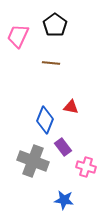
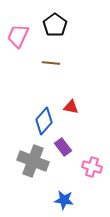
blue diamond: moved 1 px left, 1 px down; rotated 20 degrees clockwise
pink cross: moved 6 px right
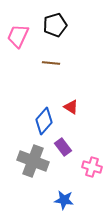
black pentagon: rotated 20 degrees clockwise
red triangle: rotated 21 degrees clockwise
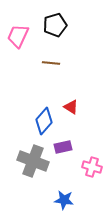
purple rectangle: rotated 66 degrees counterclockwise
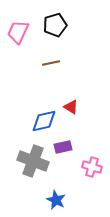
pink trapezoid: moved 4 px up
brown line: rotated 18 degrees counterclockwise
blue diamond: rotated 36 degrees clockwise
blue star: moved 8 px left; rotated 18 degrees clockwise
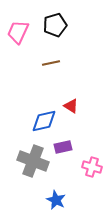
red triangle: moved 1 px up
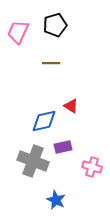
brown line: rotated 12 degrees clockwise
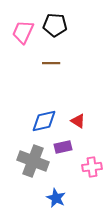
black pentagon: rotated 20 degrees clockwise
pink trapezoid: moved 5 px right
red triangle: moved 7 px right, 15 px down
pink cross: rotated 24 degrees counterclockwise
blue star: moved 2 px up
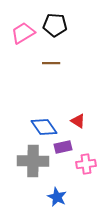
pink trapezoid: moved 1 px down; rotated 35 degrees clockwise
blue diamond: moved 6 px down; rotated 68 degrees clockwise
gray cross: rotated 20 degrees counterclockwise
pink cross: moved 6 px left, 3 px up
blue star: moved 1 px right, 1 px up
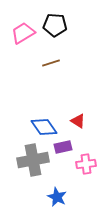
brown line: rotated 18 degrees counterclockwise
gray cross: moved 1 px up; rotated 12 degrees counterclockwise
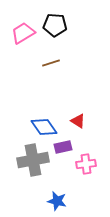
blue star: moved 4 px down; rotated 12 degrees counterclockwise
